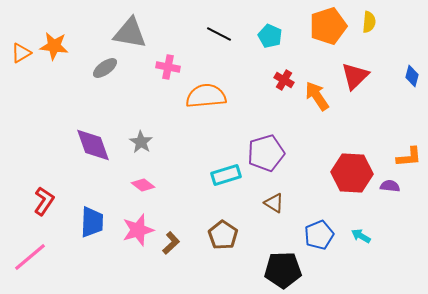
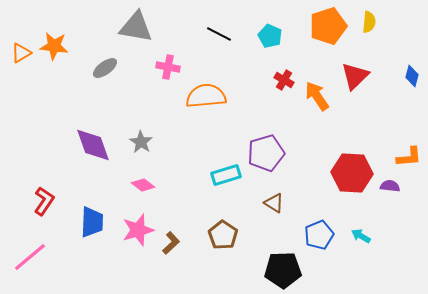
gray triangle: moved 6 px right, 6 px up
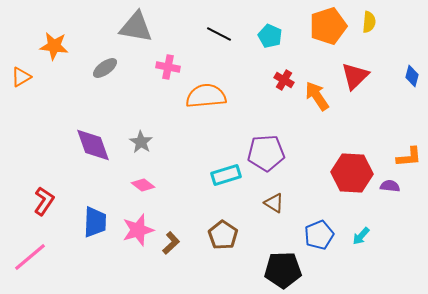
orange triangle: moved 24 px down
purple pentagon: rotated 12 degrees clockwise
blue trapezoid: moved 3 px right
cyan arrow: rotated 78 degrees counterclockwise
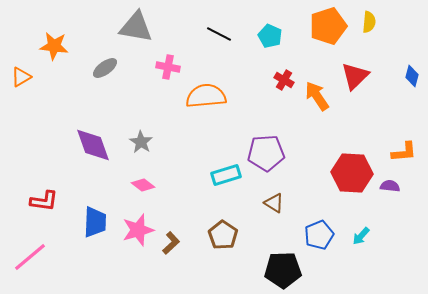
orange L-shape: moved 5 px left, 5 px up
red L-shape: rotated 64 degrees clockwise
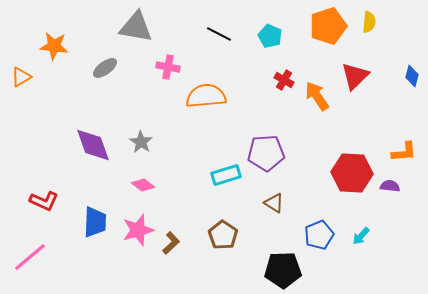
red L-shape: rotated 16 degrees clockwise
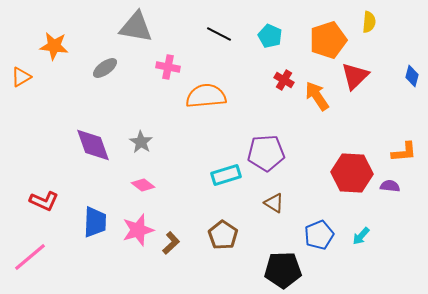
orange pentagon: moved 14 px down
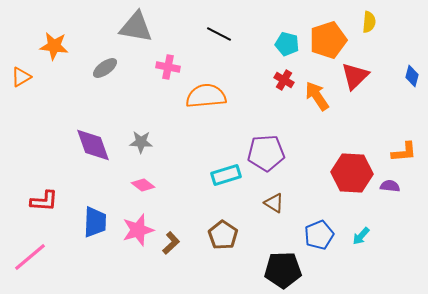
cyan pentagon: moved 17 px right, 8 px down; rotated 10 degrees counterclockwise
gray star: rotated 30 degrees counterclockwise
red L-shape: rotated 20 degrees counterclockwise
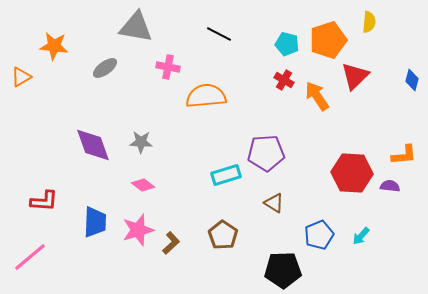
blue diamond: moved 4 px down
orange L-shape: moved 3 px down
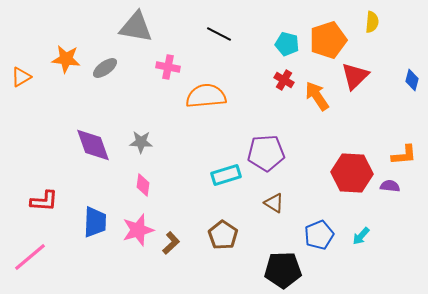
yellow semicircle: moved 3 px right
orange star: moved 12 px right, 13 px down
pink diamond: rotated 60 degrees clockwise
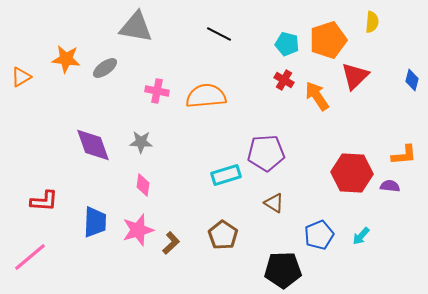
pink cross: moved 11 px left, 24 px down
